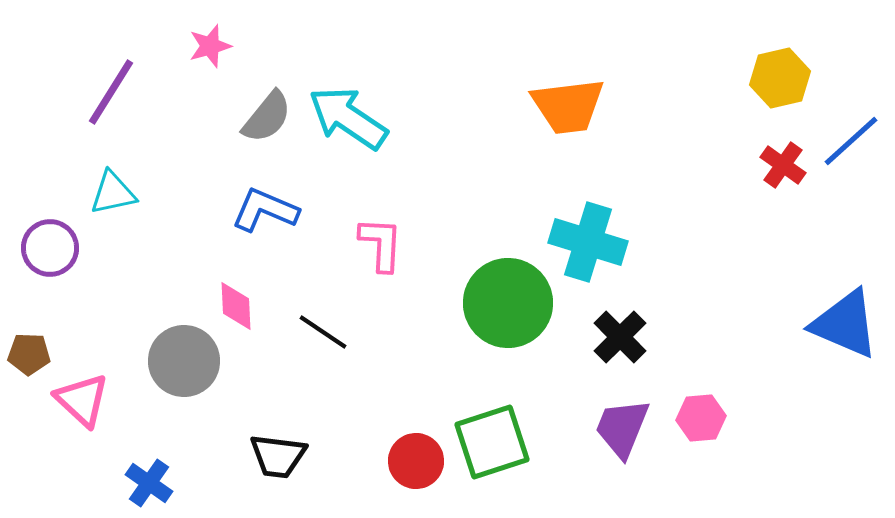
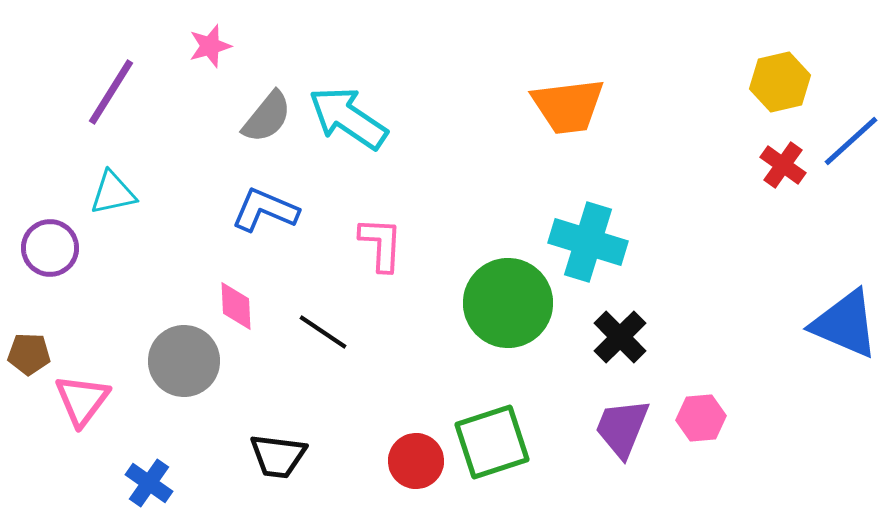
yellow hexagon: moved 4 px down
pink triangle: rotated 24 degrees clockwise
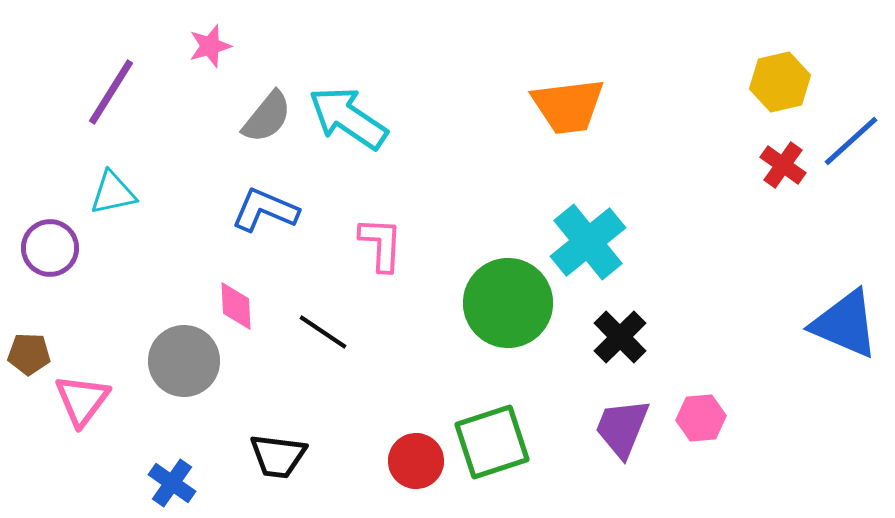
cyan cross: rotated 34 degrees clockwise
blue cross: moved 23 px right
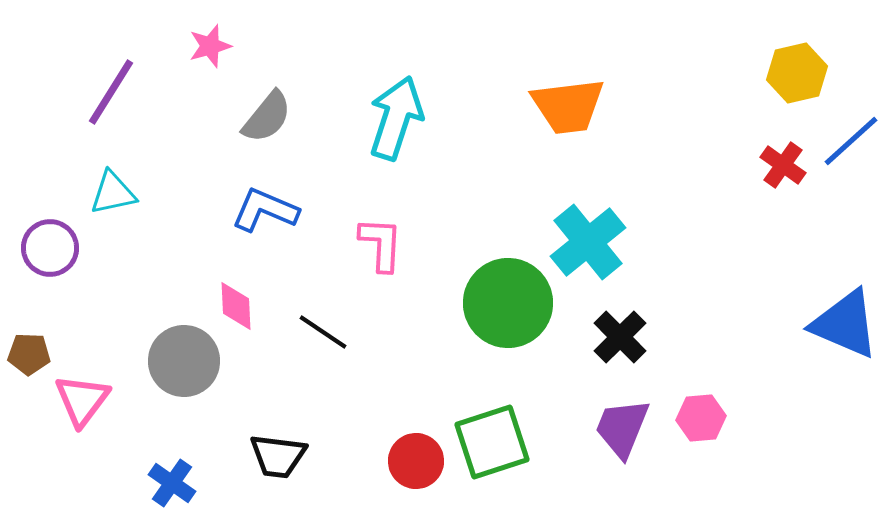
yellow hexagon: moved 17 px right, 9 px up
cyan arrow: moved 48 px right; rotated 74 degrees clockwise
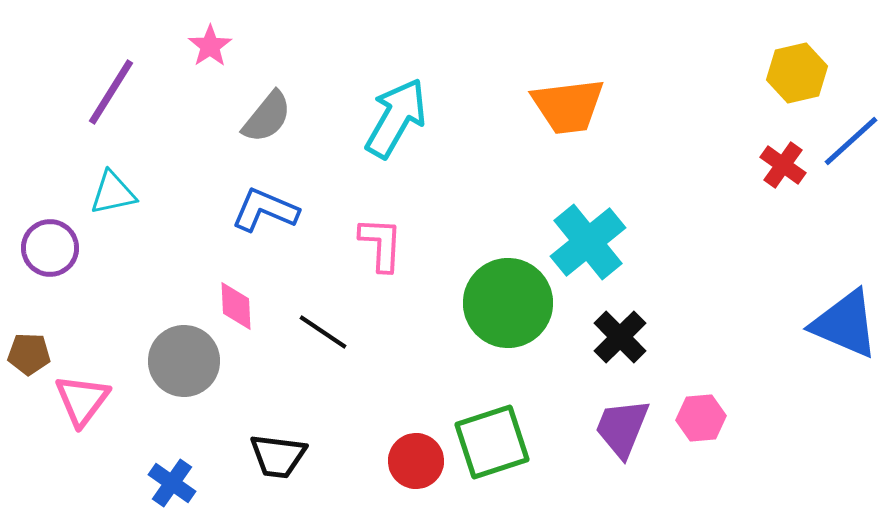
pink star: rotated 18 degrees counterclockwise
cyan arrow: rotated 12 degrees clockwise
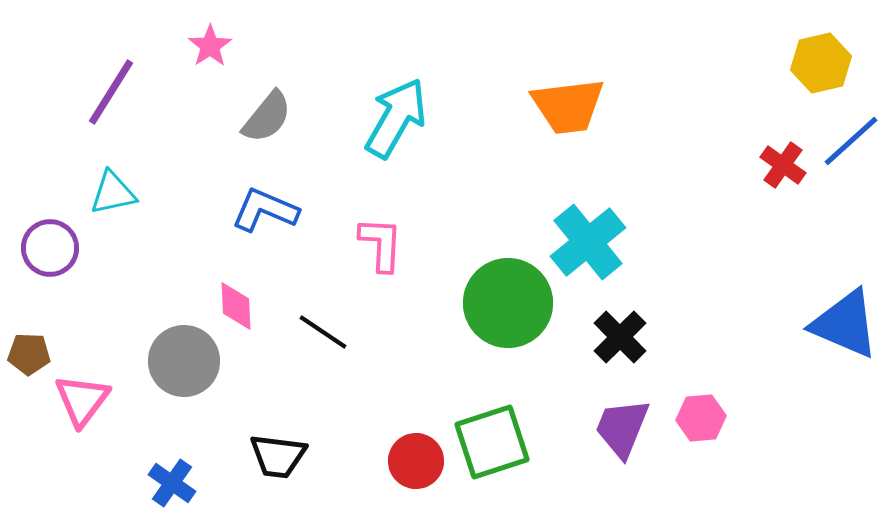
yellow hexagon: moved 24 px right, 10 px up
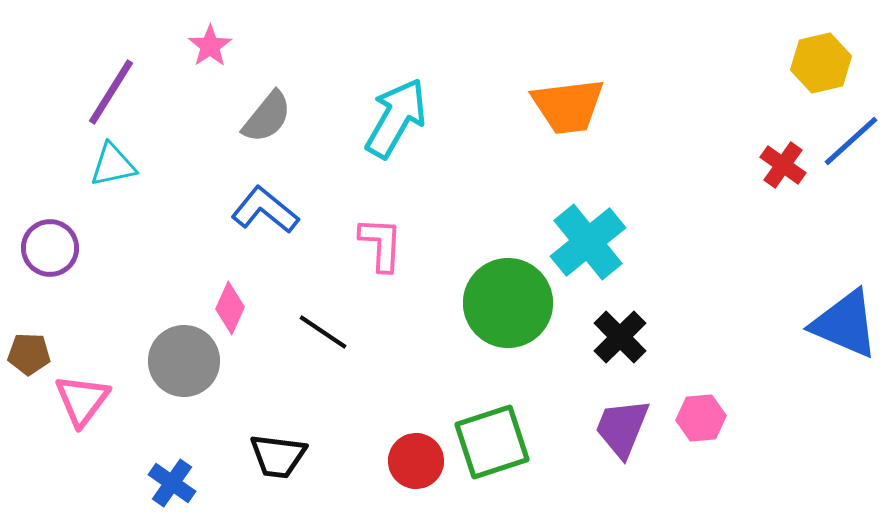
cyan triangle: moved 28 px up
blue L-shape: rotated 16 degrees clockwise
pink diamond: moved 6 px left, 2 px down; rotated 27 degrees clockwise
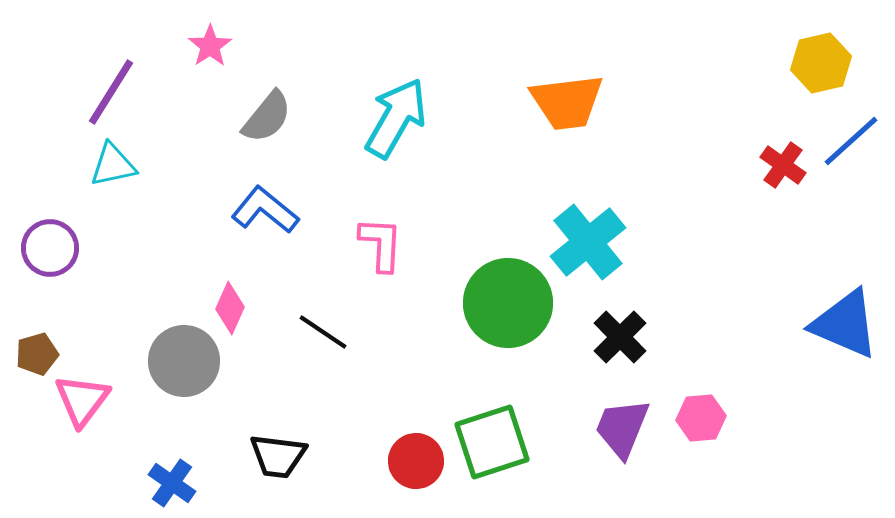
orange trapezoid: moved 1 px left, 4 px up
brown pentagon: moved 8 px right; rotated 18 degrees counterclockwise
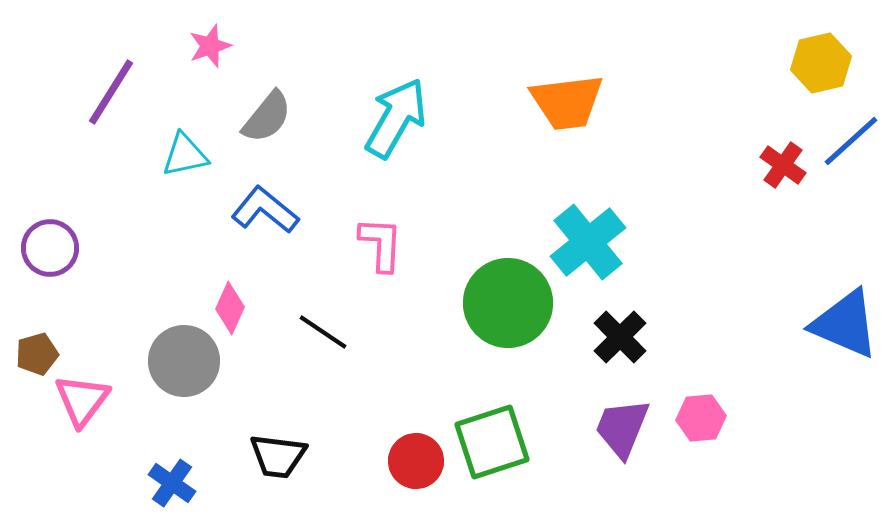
pink star: rotated 15 degrees clockwise
cyan triangle: moved 72 px right, 10 px up
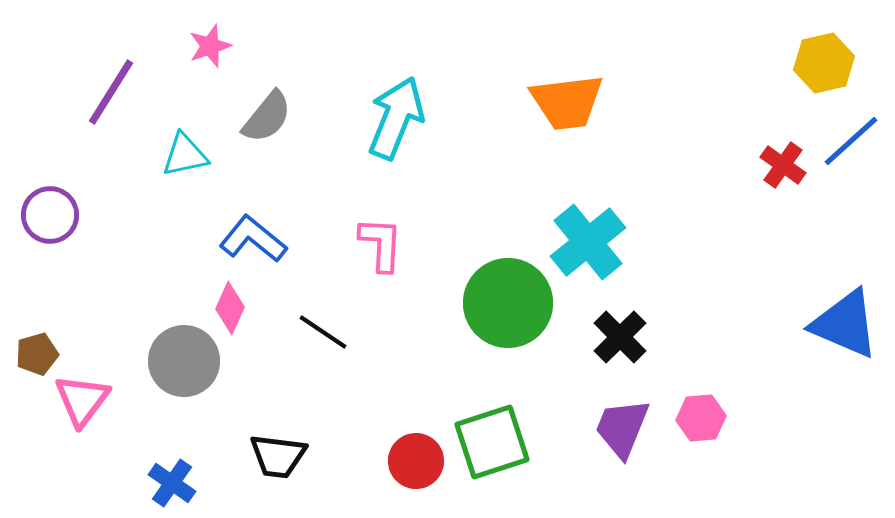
yellow hexagon: moved 3 px right
cyan arrow: rotated 8 degrees counterclockwise
blue L-shape: moved 12 px left, 29 px down
purple circle: moved 33 px up
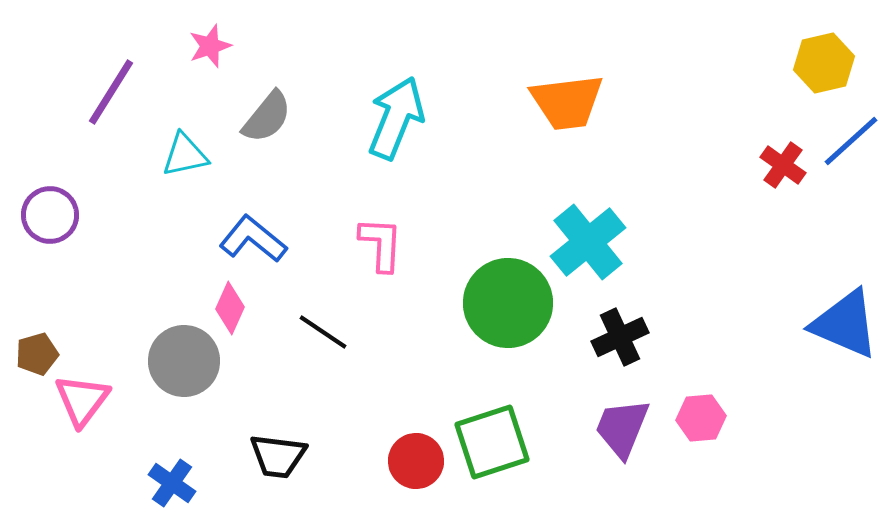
black cross: rotated 20 degrees clockwise
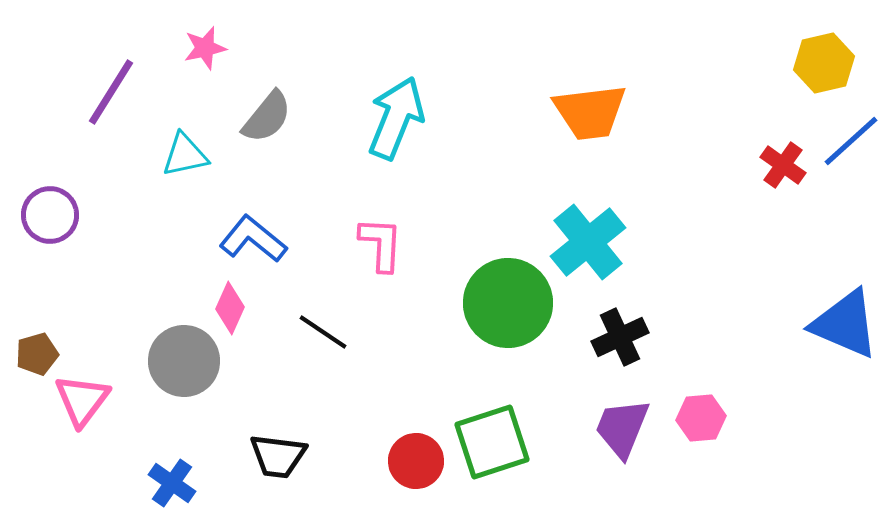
pink star: moved 5 px left, 2 px down; rotated 6 degrees clockwise
orange trapezoid: moved 23 px right, 10 px down
